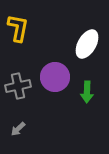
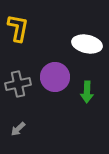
white ellipse: rotated 72 degrees clockwise
gray cross: moved 2 px up
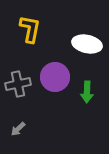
yellow L-shape: moved 12 px right, 1 px down
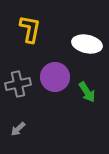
green arrow: rotated 35 degrees counterclockwise
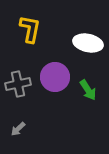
white ellipse: moved 1 px right, 1 px up
green arrow: moved 1 px right, 2 px up
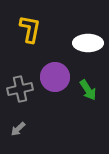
white ellipse: rotated 12 degrees counterclockwise
gray cross: moved 2 px right, 5 px down
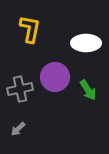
white ellipse: moved 2 px left
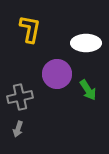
purple circle: moved 2 px right, 3 px up
gray cross: moved 8 px down
gray arrow: rotated 28 degrees counterclockwise
